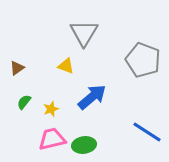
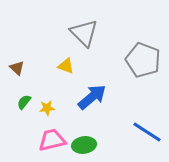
gray triangle: rotated 16 degrees counterclockwise
brown triangle: rotated 42 degrees counterclockwise
yellow star: moved 4 px left, 1 px up; rotated 14 degrees clockwise
pink trapezoid: moved 1 px down
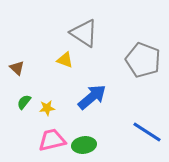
gray triangle: rotated 12 degrees counterclockwise
yellow triangle: moved 1 px left, 6 px up
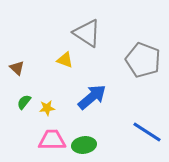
gray triangle: moved 3 px right
pink trapezoid: rotated 12 degrees clockwise
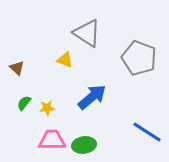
gray pentagon: moved 4 px left, 2 px up
green semicircle: moved 1 px down
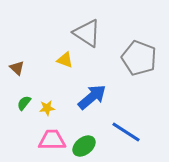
blue line: moved 21 px left
green ellipse: moved 1 px down; rotated 30 degrees counterclockwise
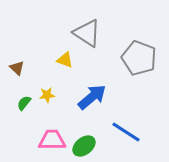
yellow star: moved 13 px up
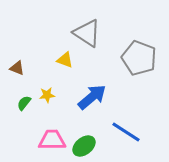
brown triangle: rotated 21 degrees counterclockwise
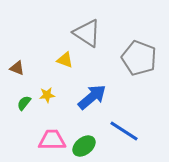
blue line: moved 2 px left, 1 px up
